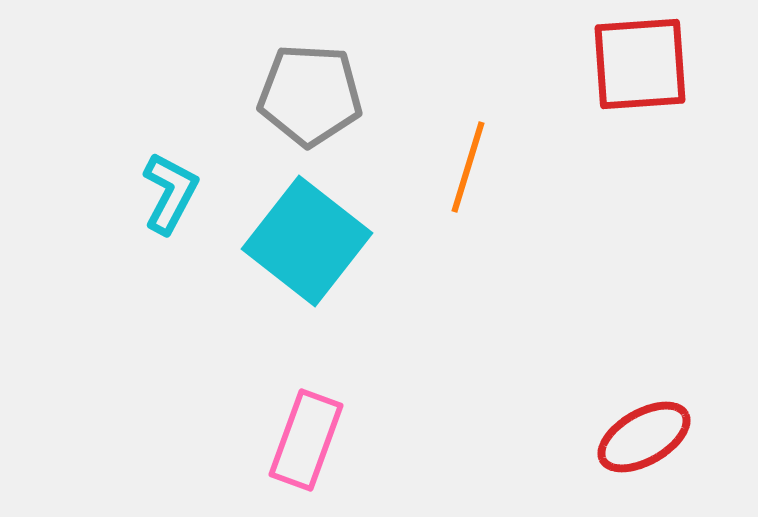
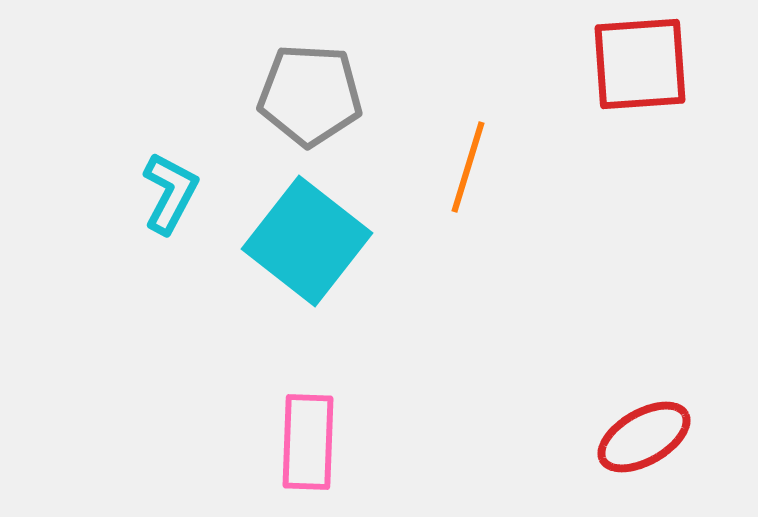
pink rectangle: moved 2 px right, 2 px down; rotated 18 degrees counterclockwise
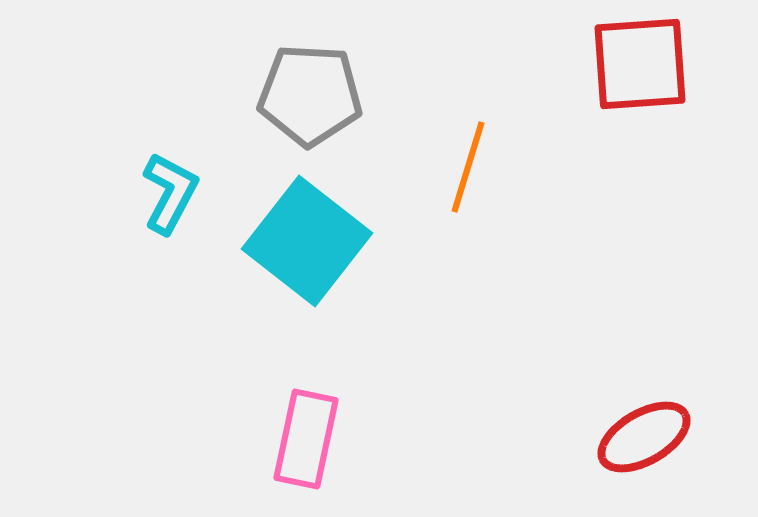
pink rectangle: moved 2 px left, 3 px up; rotated 10 degrees clockwise
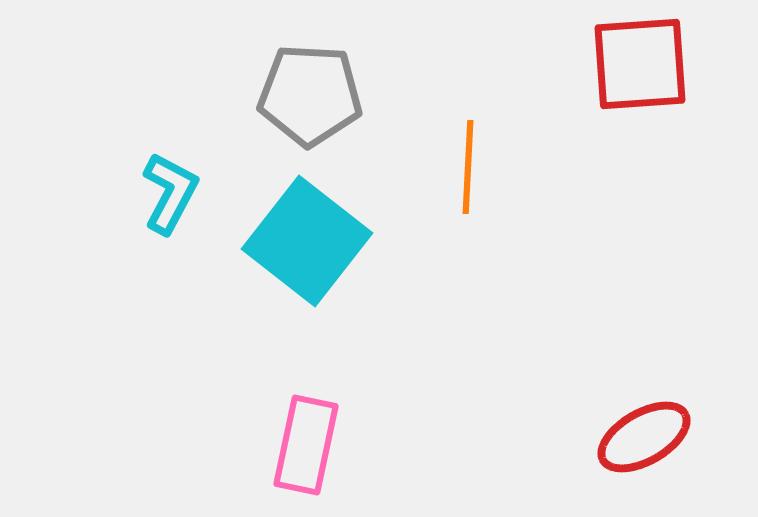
orange line: rotated 14 degrees counterclockwise
pink rectangle: moved 6 px down
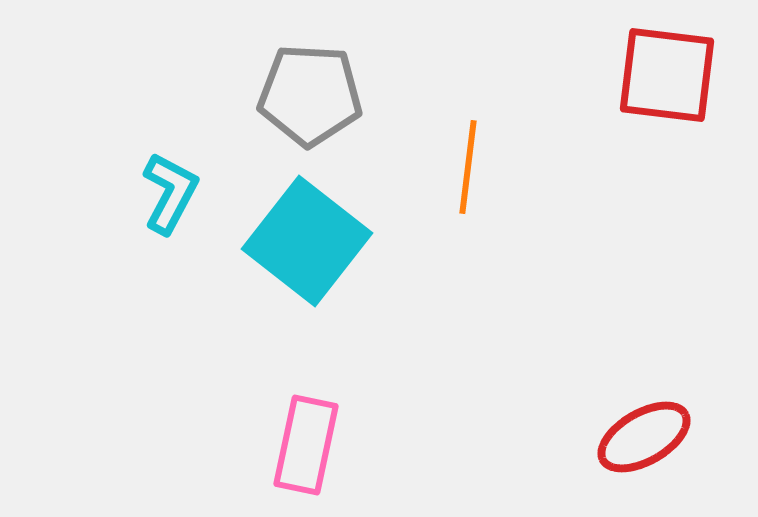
red square: moved 27 px right, 11 px down; rotated 11 degrees clockwise
orange line: rotated 4 degrees clockwise
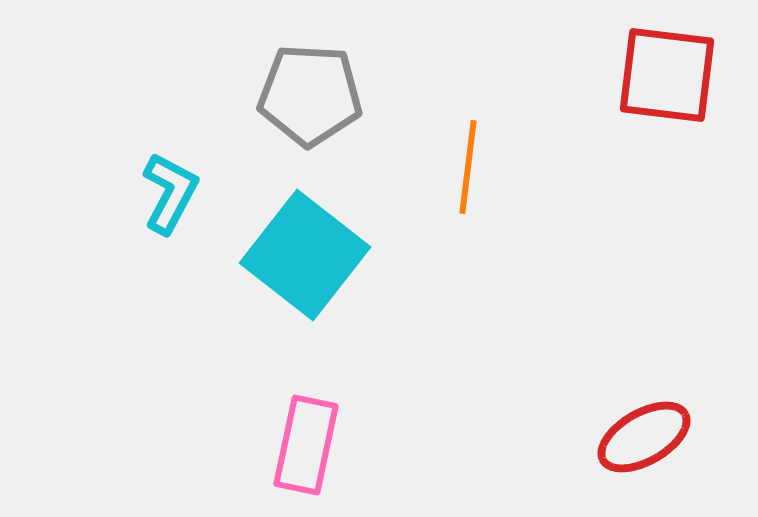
cyan square: moved 2 px left, 14 px down
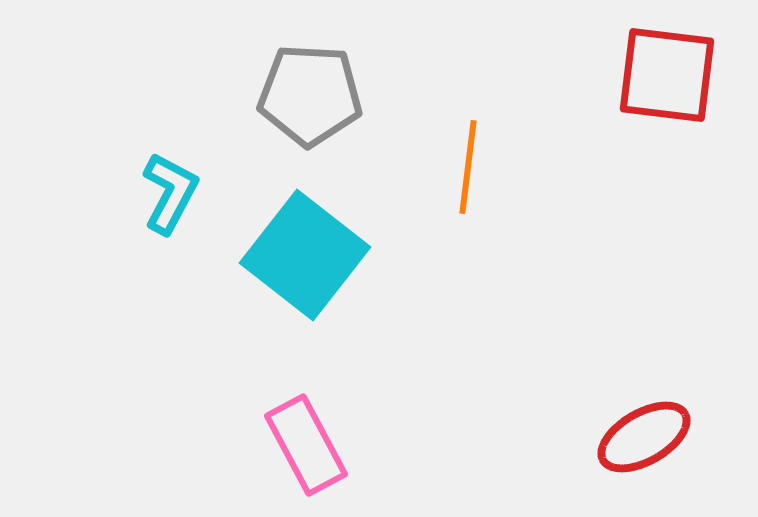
pink rectangle: rotated 40 degrees counterclockwise
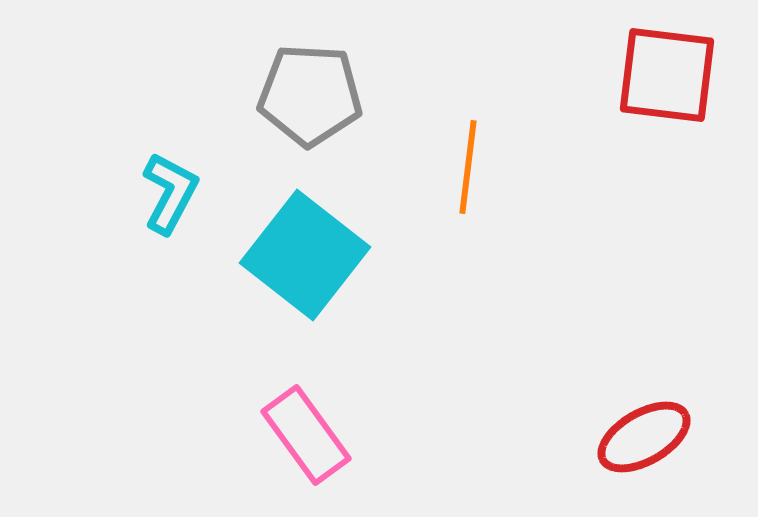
pink rectangle: moved 10 px up; rotated 8 degrees counterclockwise
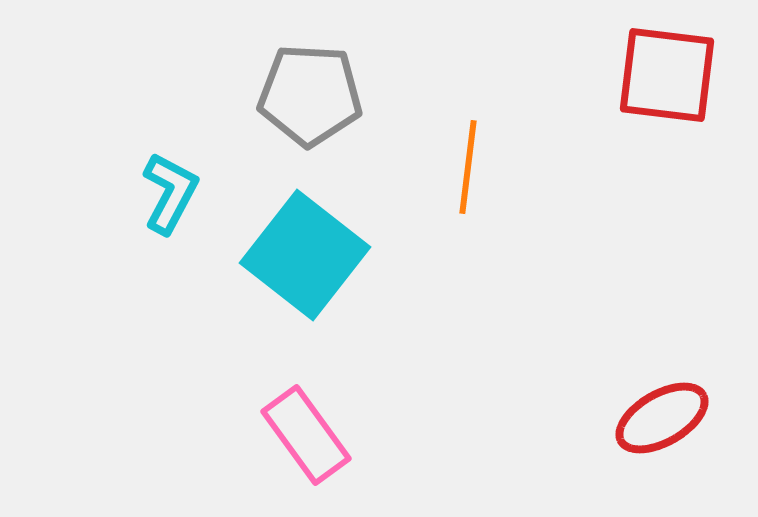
red ellipse: moved 18 px right, 19 px up
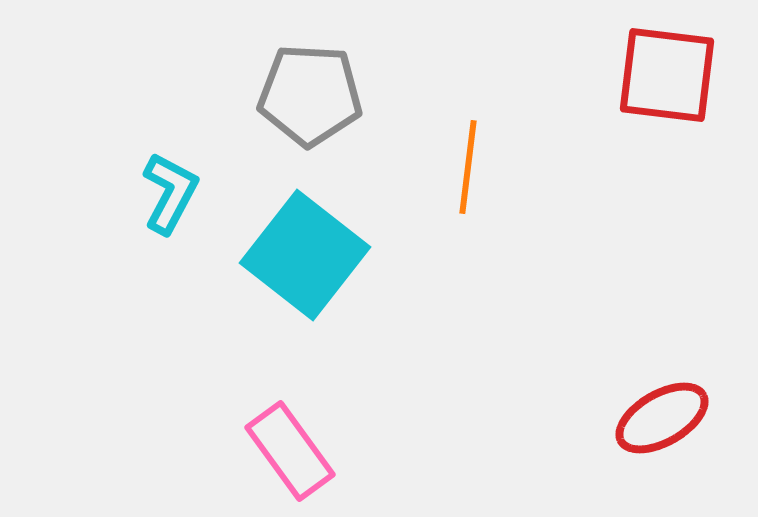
pink rectangle: moved 16 px left, 16 px down
